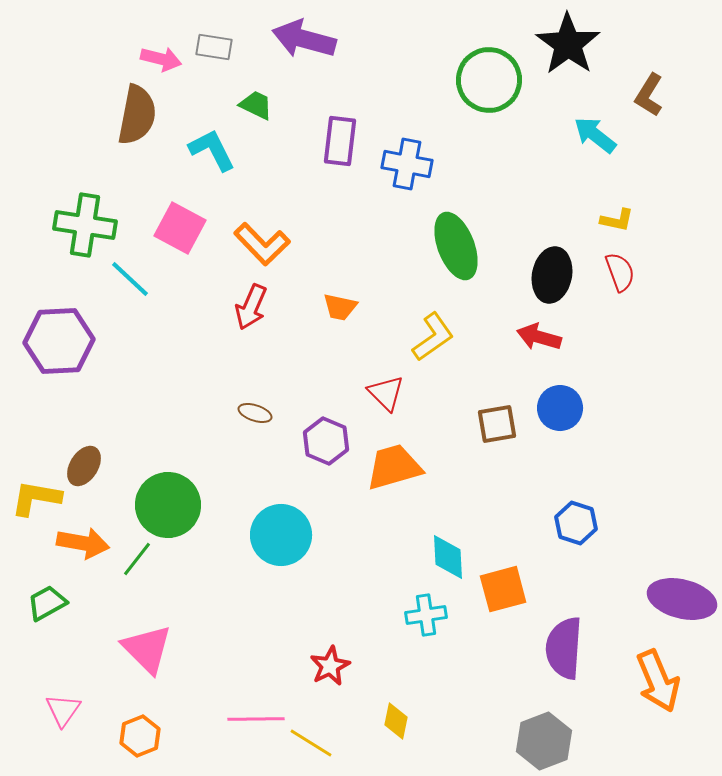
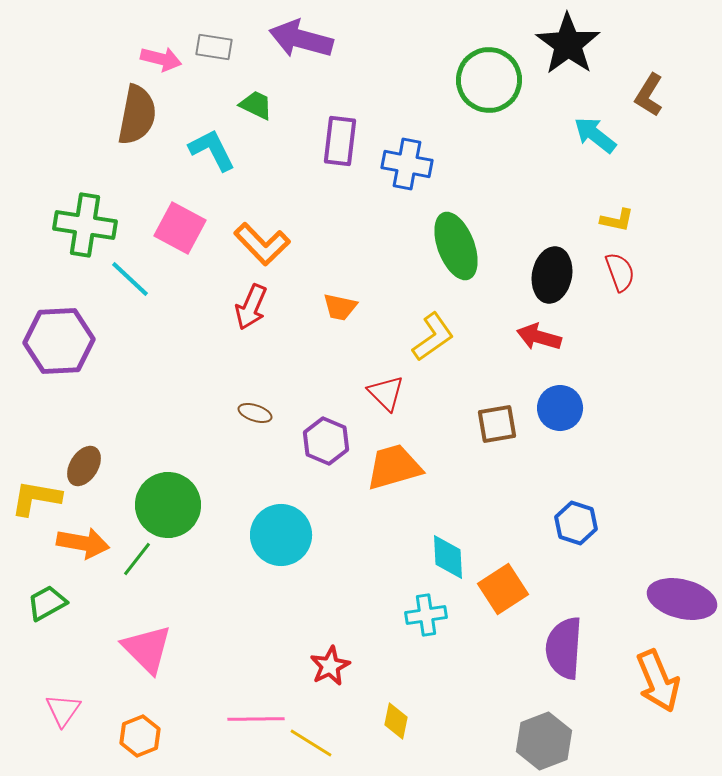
purple arrow at (304, 39): moved 3 px left
orange square at (503, 589): rotated 18 degrees counterclockwise
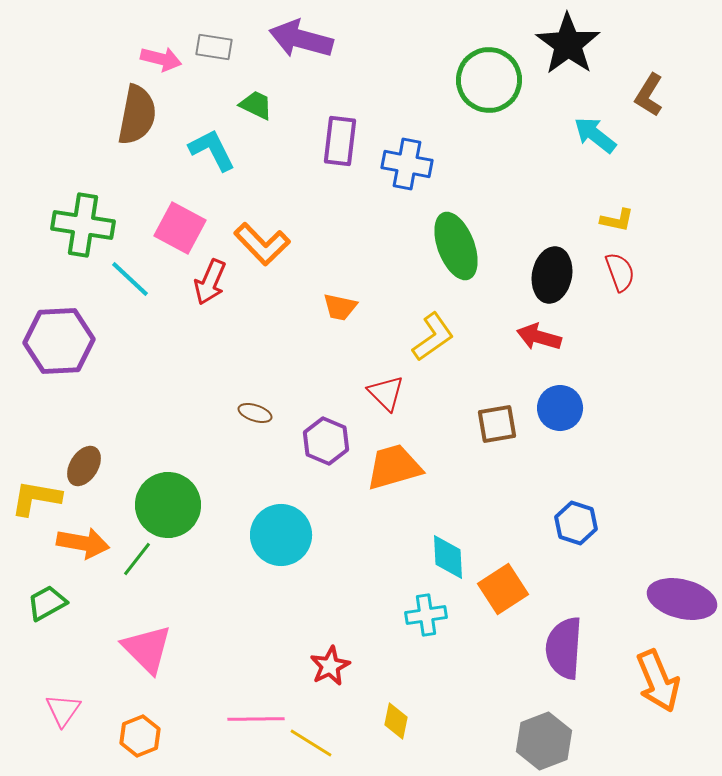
green cross at (85, 225): moved 2 px left
red arrow at (251, 307): moved 41 px left, 25 px up
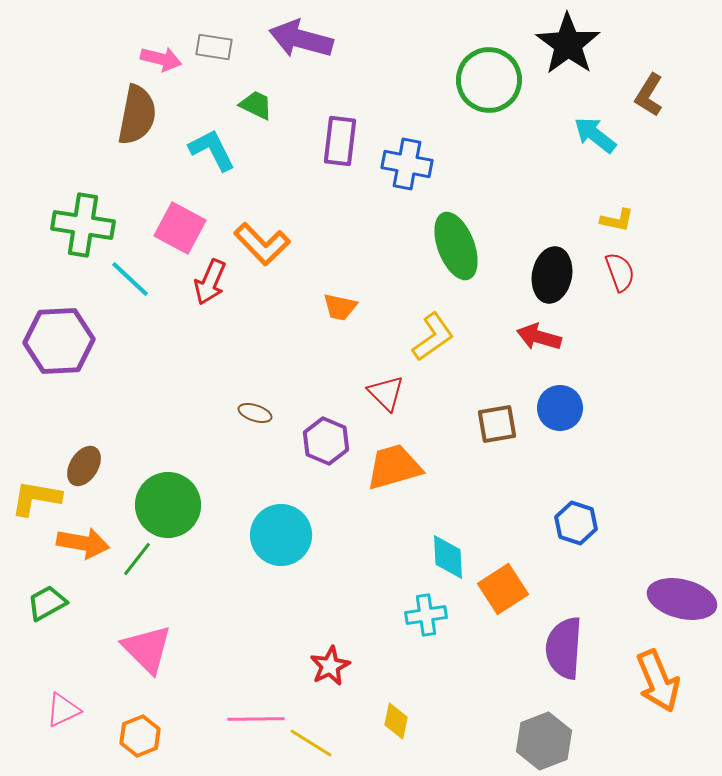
pink triangle at (63, 710): rotated 30 degrees clockwise
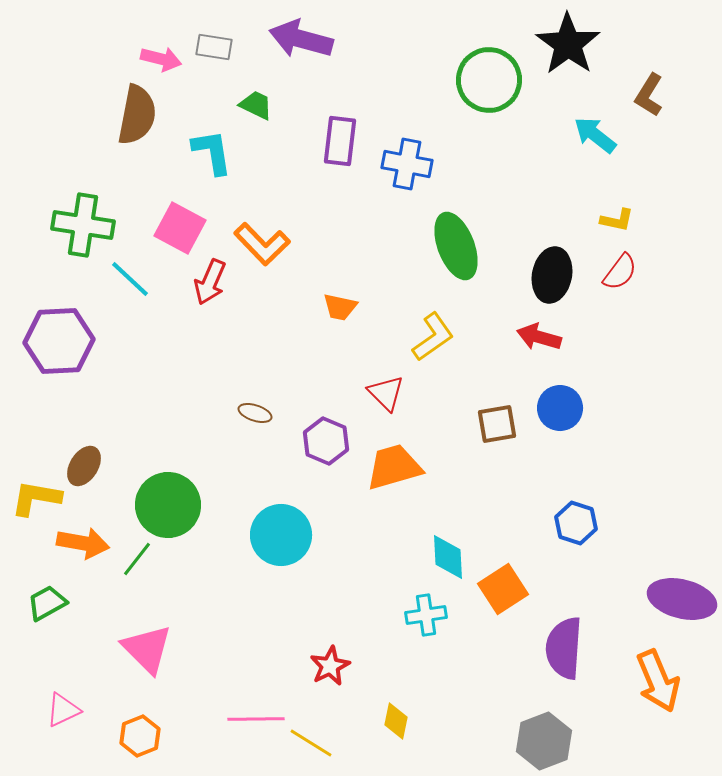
cyan L-shape at (212, 150): moved 2 px down; rotated 18 degrees clockwise
red semicircle at (620, 272): rotated 57 degrees clockwise
